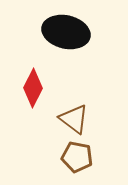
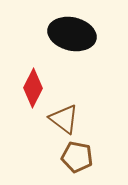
black ellipse: moved 6 px right, 2 px down
brown triangle: moved 10 px left
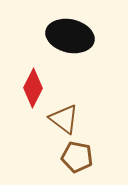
black ellipse: moved 2 px left, 2 px down
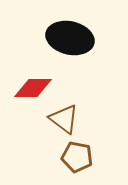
black ellipse: moved 2 px down
red diamond: rotated 63 degrees clockwise
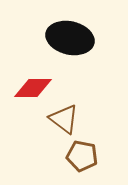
brown pentagon: moved 5 px right, 1 px up
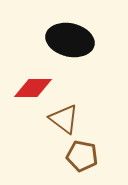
black ellipse: moved 2 px down
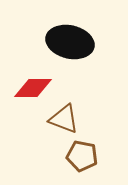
black ellipse: moved 2 px down
brown triangle: rotated 16 degrees counterclockwise
